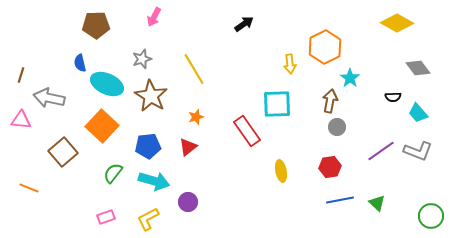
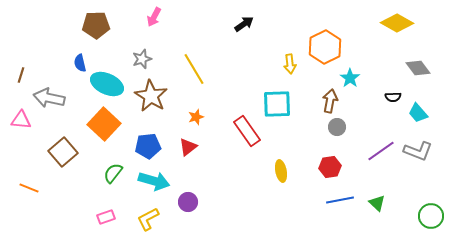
orange square: moved 2 px right, 2 px up
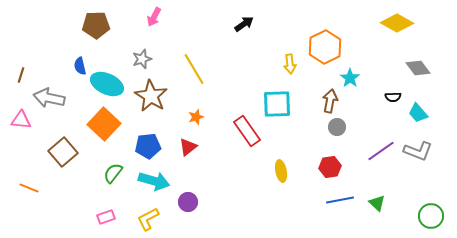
blue semicircle: moved 3 px down
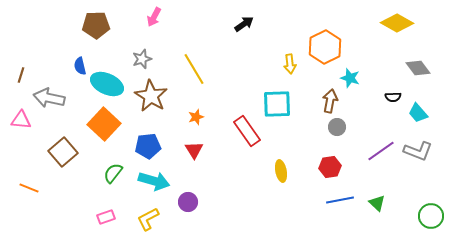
cyan star: rotated 18 degrees counterclockwise
red triangle: moved 6 px right, 3 px down; rotated 24 degrees counterclockwise
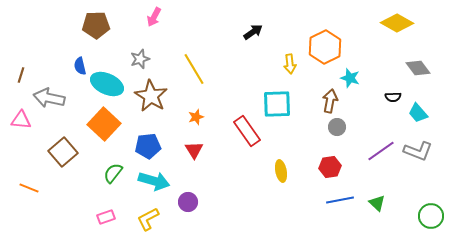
black arrow: moved 9 px right, 8 px down
gray star: moved 2 px left
